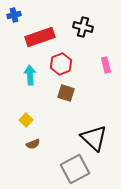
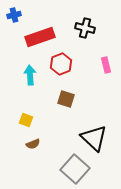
black cross: moved 2 px right, 1 px down
brown square: moved 6 px down
yellow square: rotated 24 degrees counterclockwise
gray square: rotated 20 degrees counterclockwise
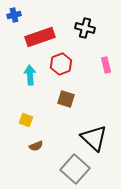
brown semicircle: moved 3 px right, 2 px down
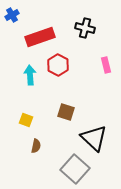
blue cross: moved 2 px left; rotated 16 degrees counterclockwise
red hexagon: moved 3 px left, 1 px down; rotated 10 degrees counterclockwise
brown square: moved 13 px down
brown semicircle: rotated 56 degrees counterclockwise
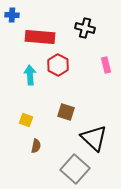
blue cross: rotated 32 degrees clockwise
red rectangle: rotated 24 degrees clockwise
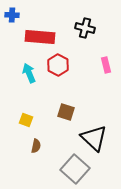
cyan arrow: moved 1 px left, 2 px up; rotated 18 degrees counterclockwise
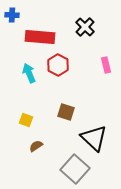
black cross: moved 1 px up; rotated 30 degrees clockwise
brown semicircle: rotated 136 degrees counterclockwise
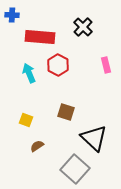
black cross: moved 2 px left
brown semicircle: moved 1 px right
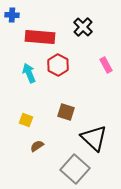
pink rectangle: rotated 14 degrees counterclockwise
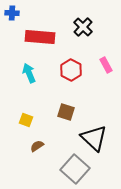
blue cross: moved 2 px up
red hexagon: moved 13 px right, 5 px down
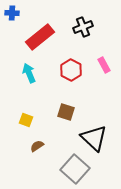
black cross: rotated 24 degrees clockwise
red rectangle: rotated 44 degrees counterclockwise
pink rectangle: moved 2 px left
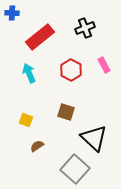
black cross: moved 2 px right, 1 px down
